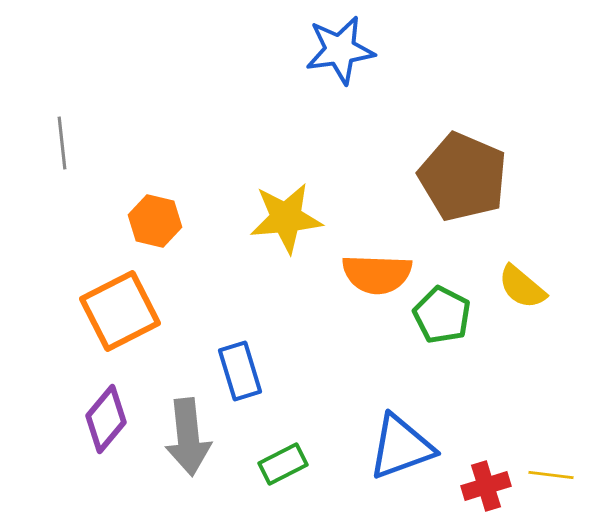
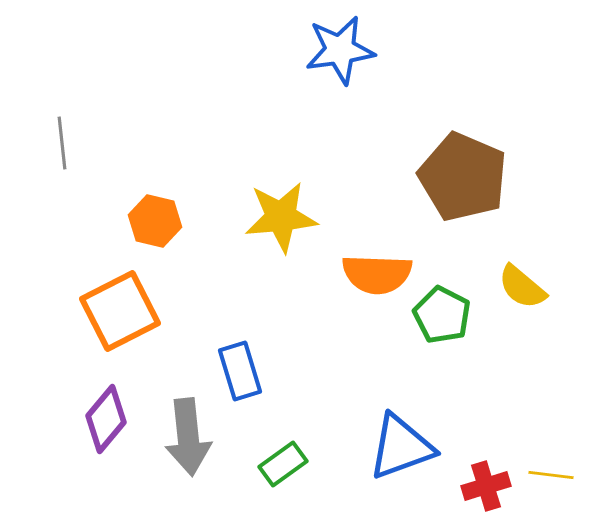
yellow star: moved 5 px left, 1 px up
green rectangle: rotated 9 degrees counterclockwise
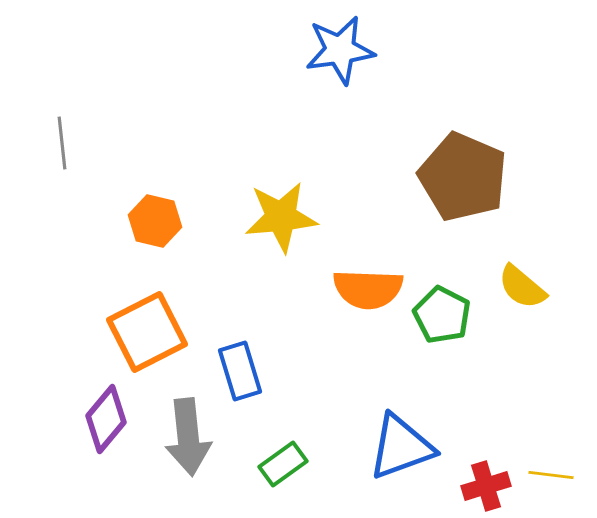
orange semicircle: moved 9 px left, 15 px down
orange square: moved 27 px right, 21 px down
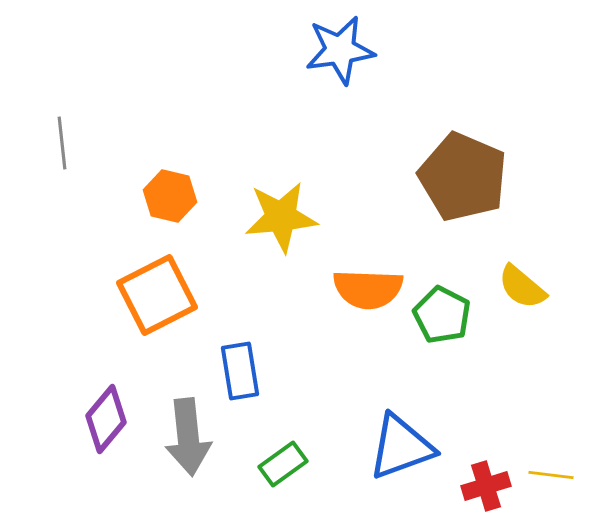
orange hexagon: moved 15 px right, 25 px up
orange square: moved 10 px right, 37 px up
blue rectangle: rotated 8 degrees clockwise
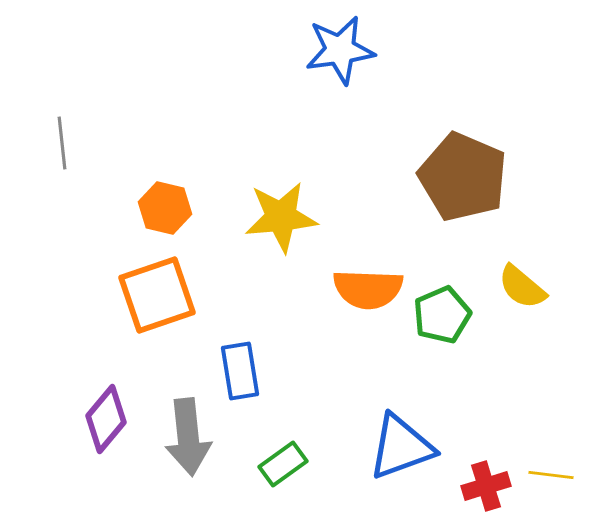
orange hexagon: moved 5 px left, 12 px down
orange square: rotated 8 degrees clockwise
green pentagon: rotated 22 degrees clockwise
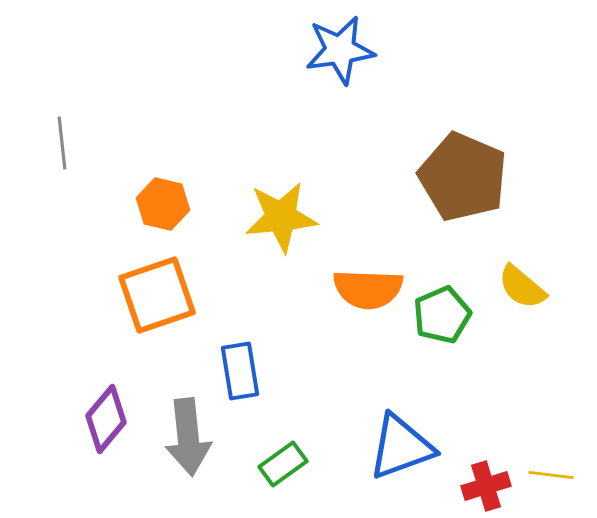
orange hexagon: moved 2 px left, 4 px up
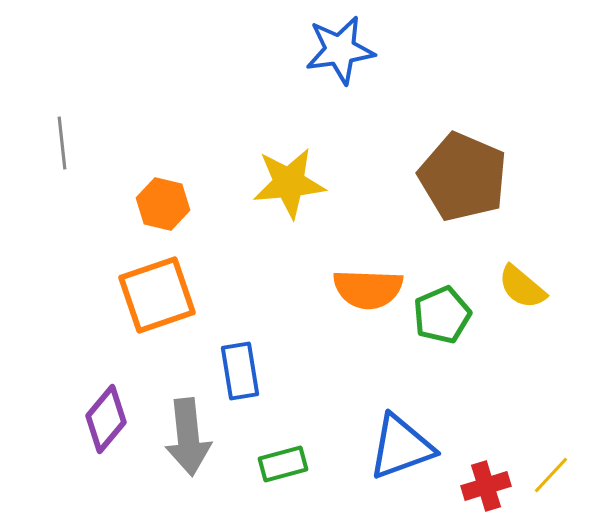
yellow star: moved 8 px right, 34 px up
green rectangle: rotated 21 degrees clockwise
yellow line: rotated 54 degrees counterclockwise
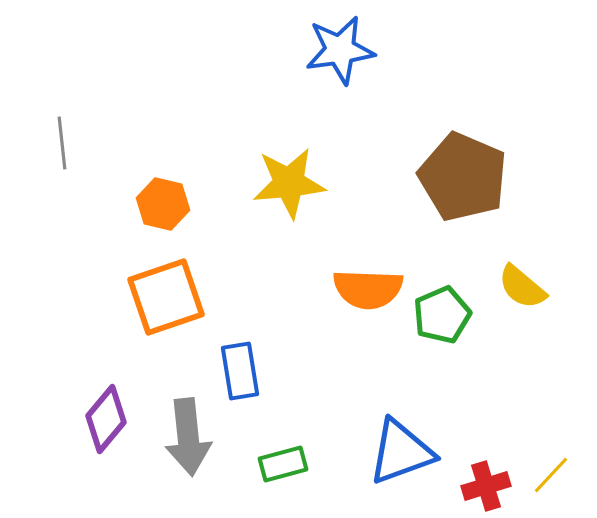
orange square: moved 9 px right, 2 px down
blue triangle: moved 5 px down
